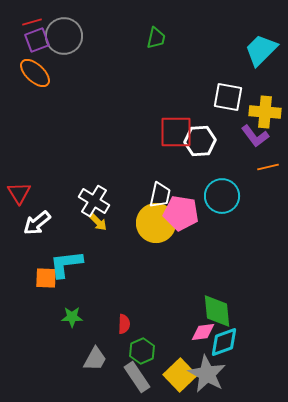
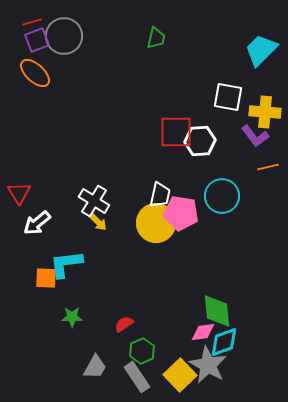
red semicircle: rotated 126 degrees counterclockwise
gray trapezoid: moved 8 px down
gray star: moved 1 px right, 9 px up
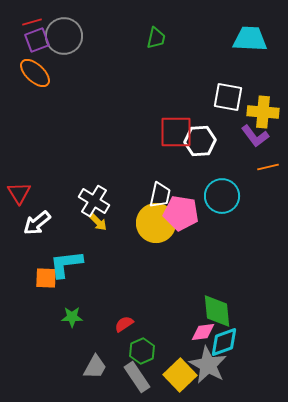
cyan trapezoid: moved 11 px left, 11 px up; rotated 48 degrees clockwise
yellow cross: moved 2 px left
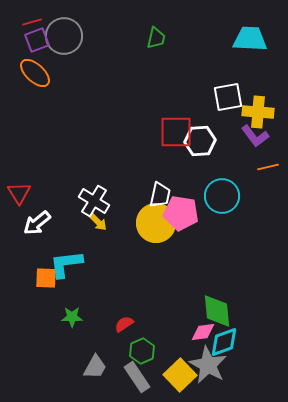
white square: rotated 20 degrees counterclockwise
yellow cross: moved 5 px left
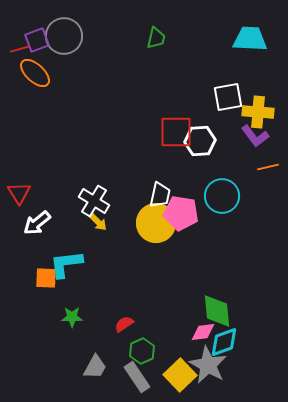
red line: moved 12 px left, 27 px down
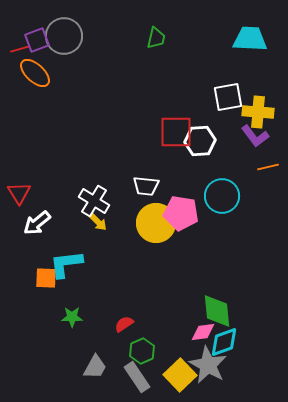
white trapezoid: moved 14 px left, 9 px up; rotated 84 degrees clockwise
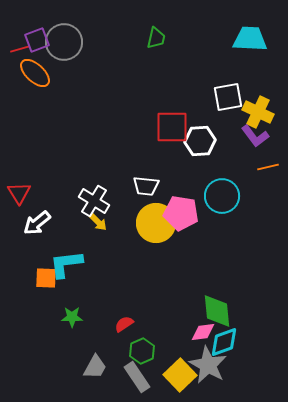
gray circle: moved 6 px down
yellow cross: rotated 20 degrees clockwise
red square: moved 4 px left, 5 px up
